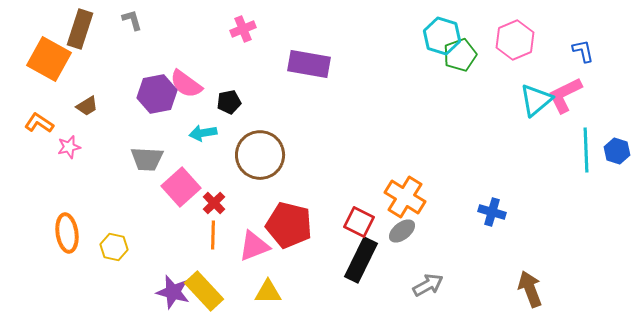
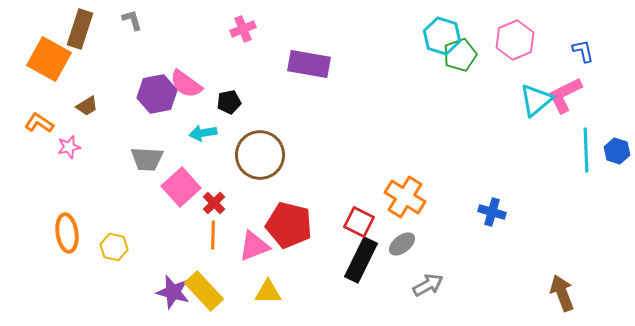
gray ellipse: moved 13 px down
brown arrow: moved 32 px right, 4 px down
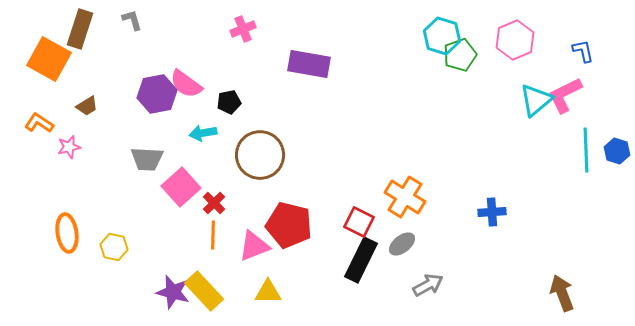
blue cross: rotated 20 degrees counterclockwise
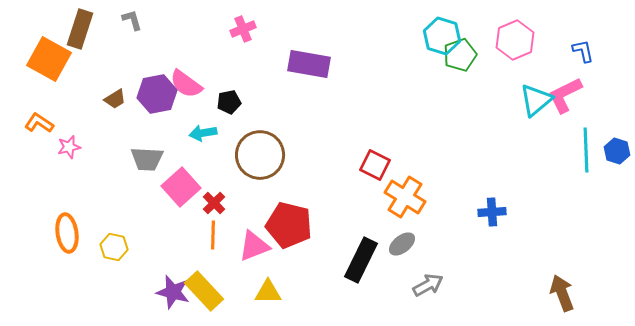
brown trapezoid: moved 28 px right, 7 px up
red square: moved 16 px right, 57 px up
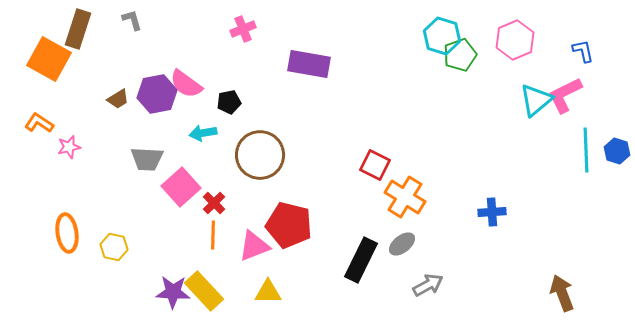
brown rectangle: moved 2 px left
brown trapezoid: moved 3 px right
purple star: rotated 12 degrees counterclockwise
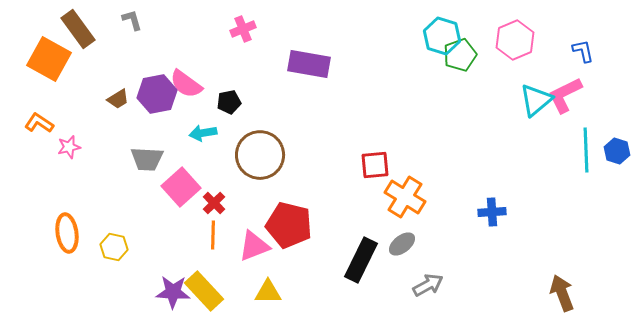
brown rectangle: rotated 54 degrees counterclockwise
red square: rotated 32 degrees counterclockwise
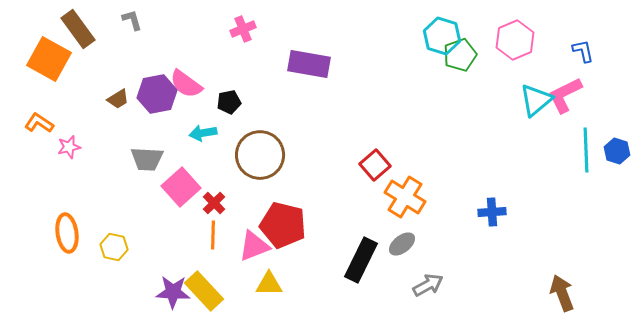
red square: rotated 36 degrees counterclockwise
red pentagon: moved 6 px left
yellow triangle: moved 1 px right, 8 px up
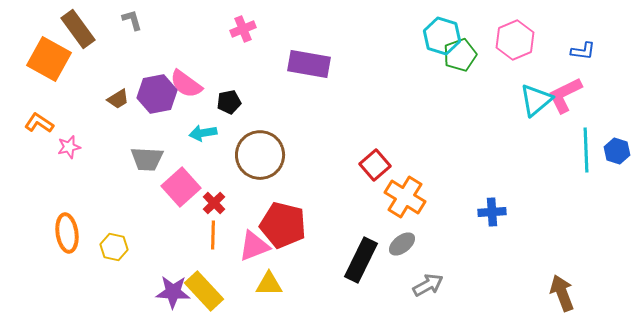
blue L-shape: rotated 110 degrees clockwise
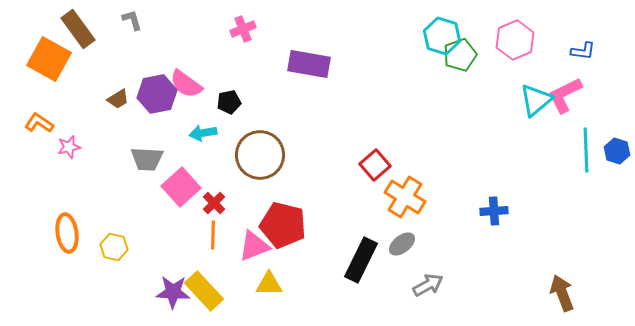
blue cross: moved 2 px right, 1 px up
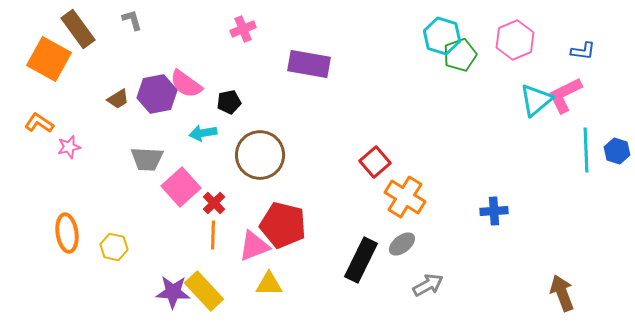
red square: moved 3 px up
